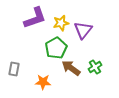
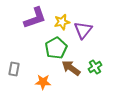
yellow star: moved 1 px right, 1 px up
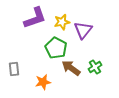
green pentagon: rotated 15 degrees counterclockwise
gray rectangle: rotated 16 degrees counterclockwise
orange star: rotated 14 degrees counterclockwise
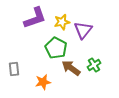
green cross: moved 1 px left, 2 px up
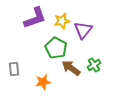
yellow star: moved 1 px up
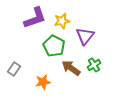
purple triangle: moved 2 px right, 6 px down
green pentagon: moved 2 px left, 2 px up
gray rectangle: rotated 40 degrees clockwise
